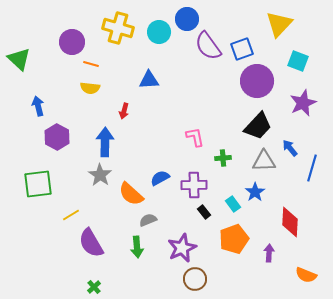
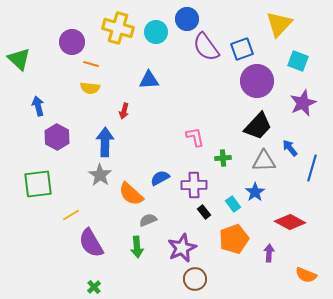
cyan circle at (159, 32): moved 3 px left
purple semicircle at (208, 46): moved 2 px left, 1 px down
red diamond at (290, 222): rotated 64 degrees counterclockwise
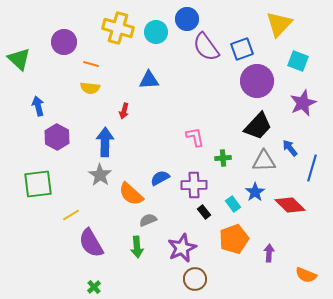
purple circle at (72, 42): moved 8 px left
red diamond at (290, 222): moved 17 px up; rotated 16 degrees clockwise
